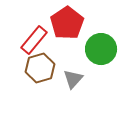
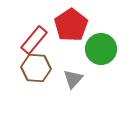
red pentagon: moved 4 px right, 2 px down
brown hexagon: moved 4 px left; rotated 20 degrees clockwise
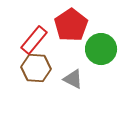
gray triangle: rotated 45 degrees counterclockwise
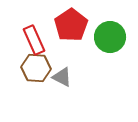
red rectangle: rotated 64 degrees counterclockwise
green circle: moved 9 px right, 12 px up
gray triangle: moved 11 px left, 2 px up
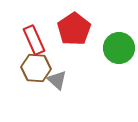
red pentagon: moved 3 px right, 4 px down
green circle: moved 9 px right, 11 px down
gray triangle: moved 5 px left, 3 px down; rotated 15 degrees clockwise
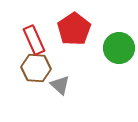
gray triangle: moved 3 px right, 5 px down
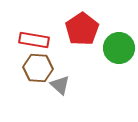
red pentagon: moved 8 px right
red rectangle: rotated 56 degrees counterclockwise
brown hexagon: moved 2 px right
